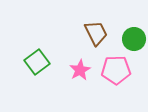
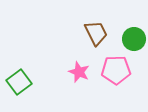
green square: moved 18 px left, 20 px down
pink star: moved 1 px left, 2 px down; rotated 20 degrees counterclockwise
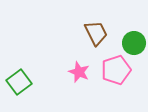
green circle: moved 4 px down
pink pentagon: rotated 16 degrees counterclockwise
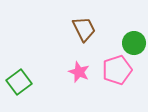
brown trapezoid: moved 12 px left, 4 px up
pink pentagon: moved 1 px right
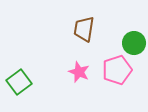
brown trapezoid: rotated 144 degrees counterclockwise
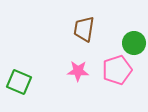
pink star: moved 1 px left, 1 px up; rotated 20 degrees counterclockwise
green square: rotated 30 degrees counterclockwise
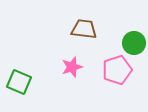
brown trapezoid: rotated 88 degrees clockwise
pink star: moved 6 px left, 4 px up; rotated 20 degrees counterclockwise
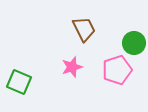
brown trapezoid: rotated 56 degrees clockwise
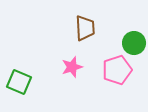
brown trapezoid: moved 1 px right, 1 px up; rotated 24 degrees clockwise
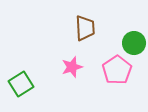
pink pentagon: rotated 16 degrees counterclockwise
green square: moved 2 px right, 2 px down; rotated 35 degrees clockwise
